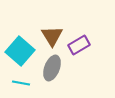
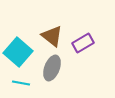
brown triangle: rotated 20 degrees counterclockwise
purple rectangle: moved 4 px right, 2 px up
cyan square: moved 2 px left, 1 px down
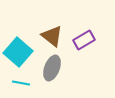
purple rectangle: moved 1 px right, 3 px up
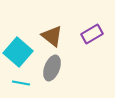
purple rectangle: moved 8 px right, 6 px up
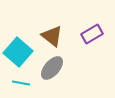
gray ellipse: rotated 20 degrees clockwise
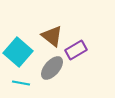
purple rectangle: moved 16 px left, 16 px down
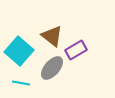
cyan square: moved 1 px right, 1 px up
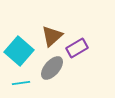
brown triangle: rotated 40 degrees clockwise
purple rectangle: moved 1 px right, 2 px up
cyan line: rotated 18 degrees counterclockwise
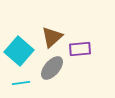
brown triangle: moved 1 px down
purple rectangle: moved 3 px right, 1 px down; rotated 25 degrees clockwise
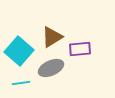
brown triangle: rotated 10 degrees clockwise
gray ellipse: moved 1 px left; rotated 25 degrees clockwise
